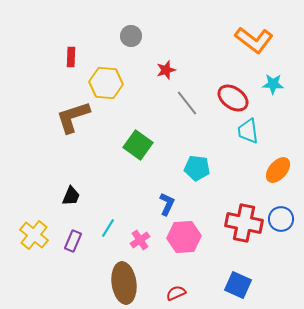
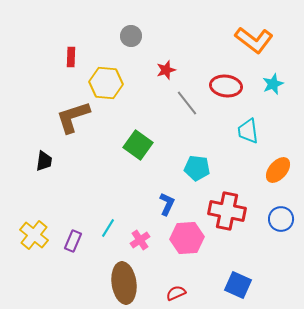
cyan star: rotated 25 degrees counterclockwise
red ellipse: moved 7 px left, 12 px up; rotated 28 degrees counterclockwise
black trapezoid: moved 27 px left, 35 px up; rotated 15 degrees counterclockwise
red cross: moved 17 px left, 12 px up
pink hexagon: moved 3 px right, 1 px down
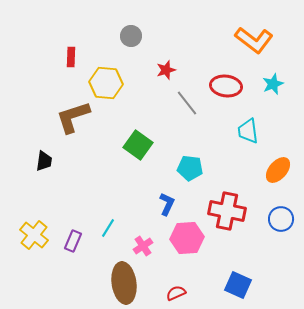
cyan pentagon: moved 7 px left
pink cross: moved 3 px right, 6 px down
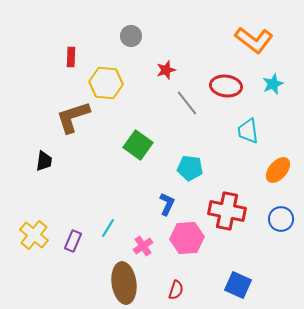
red semicircle: moved 3 px up; rotated 132 degrees clockwise
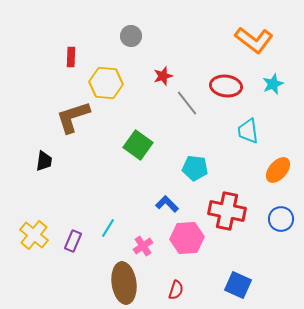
red star: moved 3 px left, 6 px down
cyan pentagon: moved 5 px right
blue L-shape: rotated 70 degrees counterclockwise
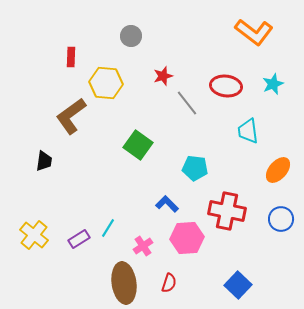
orange L-shape: moved 8 px up
brown L-shape: moved 2 px left, 1 px up; rotated 18 degrees counterclockwise
purple rectangle: moved 6 px right, 2 px up; rotated 35 degrees clockwise
blue square: rotated 20 degrees clockwise
red semicircle: moved 7 px left, 7 px up
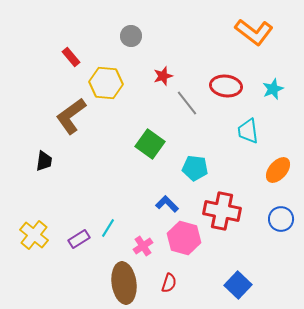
red rectangle: rotated 42 degrees counterclockwise
cyan star: moved 5 px down
green square: moved 12 px right, 1 px up
red cross: moved 5 px left
pink hexagon: moved 3 px left; rotated 20 degrees clockwise
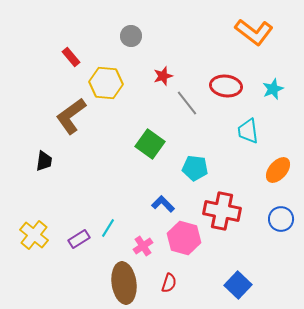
blue L-shape: moved 4 px left
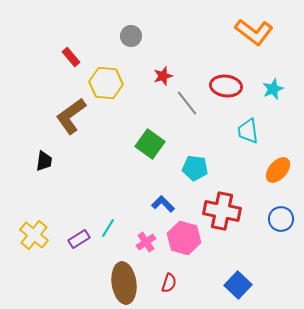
pink cross: moved 3 px right, 4 px up
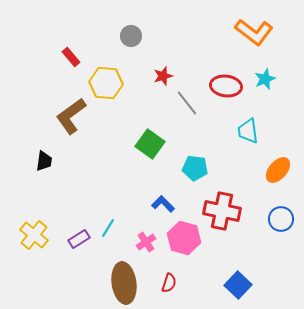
cyan star: moved 8 px left, 10 px up
